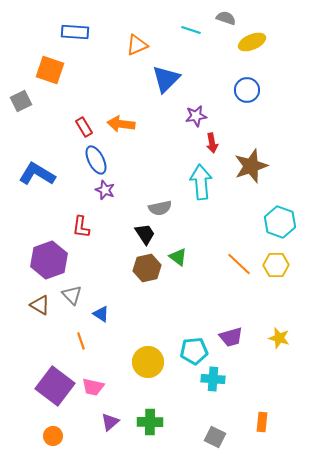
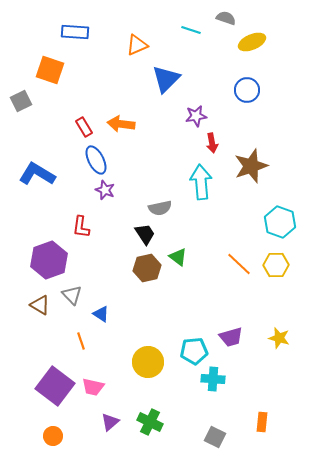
green cross at (150, 422): rotated 25 degrees clockwise
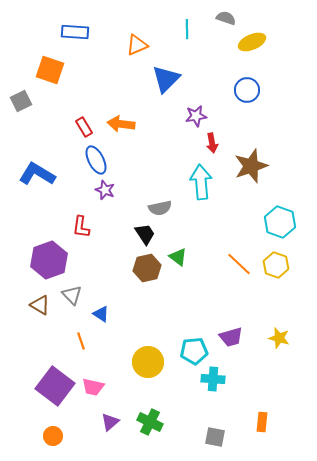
cyan line at (191, 30): moved 4 px left, 1 px up; rotated 72 degrees clockwise
yellow hexagon at (276, 265): rotated 20 degrees clockwise
gray square at (215, 437): rotated 15 degrees counterclockwise
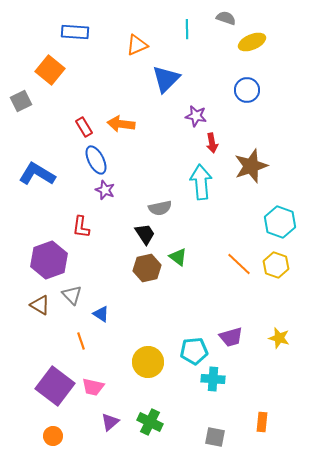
orange square at (50, 70): rotated 20 degrees clockwise
purple star at (196, 116): rotated 20 degrees clockwise
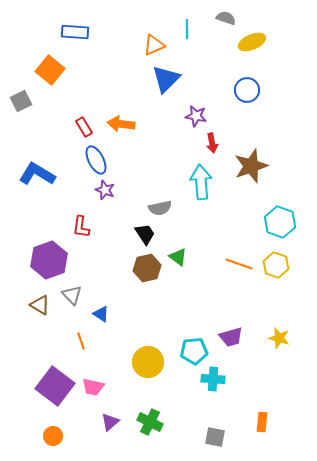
orange triangle at (137, 45): moved 17 px right
orange line at (239, 264): rotated 24 degrees counterclockwise
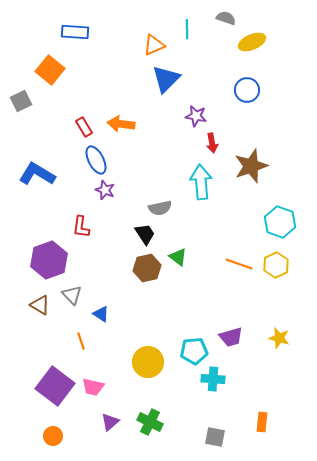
yellow hexagon at (276, 265): rotated 15 degrees clockwise
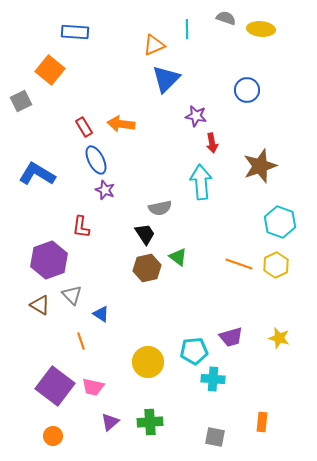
yellow ellipse at (252, 42): moved 9 px right, 13 px up; rotated 28 degrees clockwise
brown star at (251, 166): moved 9 px right
green cross at (150, 422): rotated 30 degrees counterclockwise
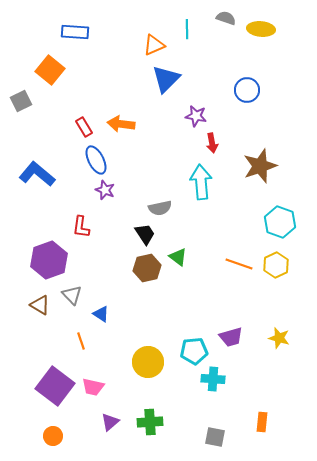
blue L-shape at (37, 174): rotated 9 degrees clockwise
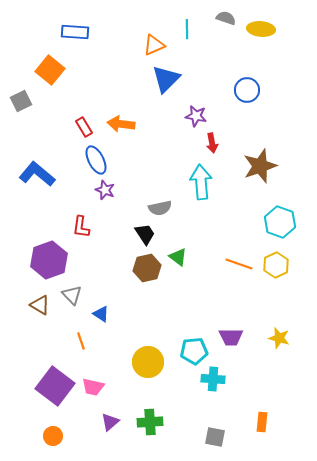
purple trapezoid at (231, 337): rotated 15 degrees clockwise
